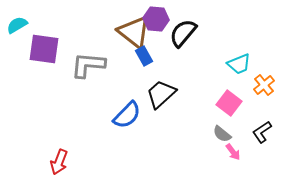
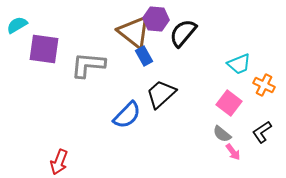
orange cross: rotated 25 degrees counterclockwise
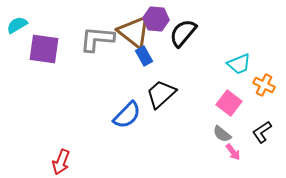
gray L-shape: moved 9 px right, 26 px up
red arrow: moved 2 px right
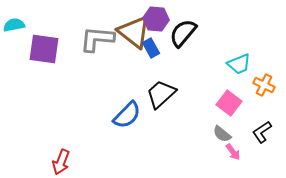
cyan semicircle: moved 3 px left; rotated 20 degrees clockwise
blue rectangle: moved 7 px right, 8 px up
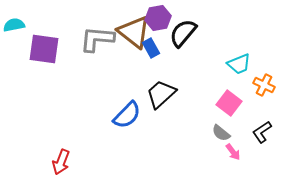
purple hexagon: moved 2 px right, 1 px up; rotated 15 degrees counterclockwise
gray semicircle: moved 1 px left, 1 px up
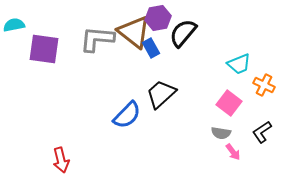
gray semicircle: rotated 30 degrees counterclockwise
red arrow: moved 2 px up; rotated 35 degrees counterclockwise
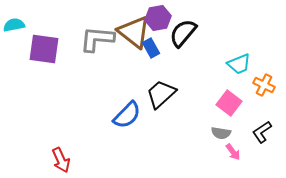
red arrow: rotated 10 degrees counterclockwise
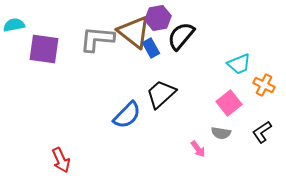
black semicircle: moved 2 px left, 3 px down
pink square: rotated 15 degrees clockwise
pink arrow: moved 35 px left, 3 px up
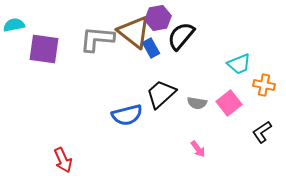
orange cross: rotated 15 degrees counterclockwise
blue semicircle: rotated 32 degrees clockwise
gray semicircle: moved 24 px left, 30 px up
red arrow: moved 2 px right
